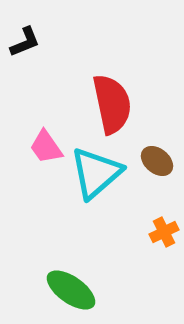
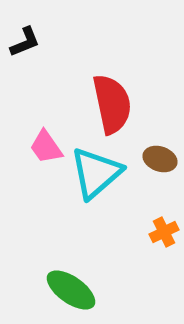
brown ellipse: moved 3 px right, 2 px up; rotated 20 degrees counterclockwise
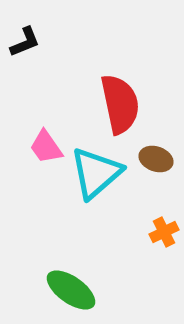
red semicircle: moved 8 px right
brown ellipse: moved 4 px left
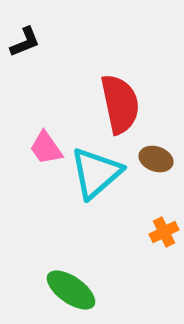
pink trapezoid: moved 1 px down
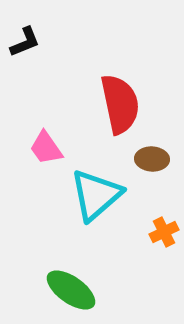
brown ellipse: moved 4 px left; rotated 16 degrees counterclockwise
cyan triangle: moved 22 px down
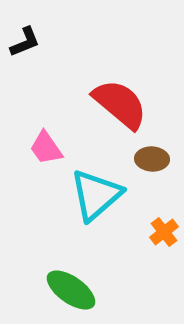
red semicircle: rotated 38 degrees counterclockwise
orange cross: rotated 12 degrees counterclockwise
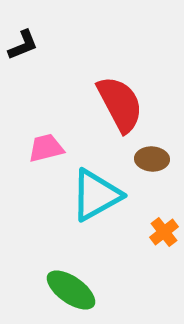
black L-shape: moved 2 px left, 3 px down
red semicircle: rotated 22 degrees clockwise
pink trapezoid: rotated 111 degrees clockwise
cyan triangle: rotated 12 degrees clockwise
